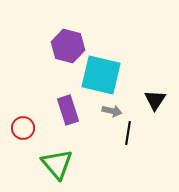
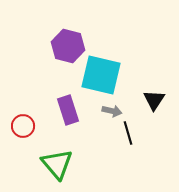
black triangle: moved 1 px left
red circle: moved 2 px up
black line: rotated 25 degrees counterclockwise
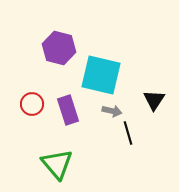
purple hexagon: moved 9 px left, 2 px down
red circle: moved 9 px right, 22 px up
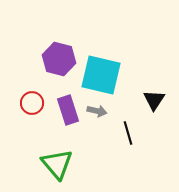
purple hexagon: moved 11 px down
red circle: moved 1 px up
gray arrow: moved 15 px left
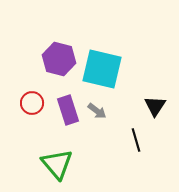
cyan square: moved 1 px right, 6 px up
black triangle: moved 1 px right, 6 px down
gray arrow: rotated 24 degrees clockwise
black line: moved 8 px right, 7 px down
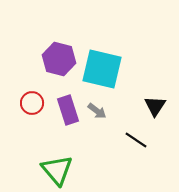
black line: rotated 40 degrees counterclockwise
green triangle: moved 6 px down
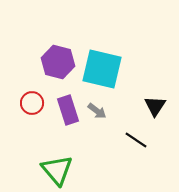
purple hexagon: moved 1 px left, 3 px down
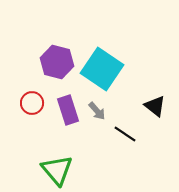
purple hexagon: moved 1 px left
cyan square: rotated 21 degrees clockwise
black triangle: rotated 25 degrees counterclockwise
gray arrow: rotated 12 degrees clockwise
black line: moved 11 px left, 6 px up
